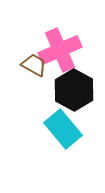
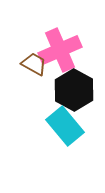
brown trapezoid: moved 1 px up
cyan rectangle: moved 2 px right, 3 px up
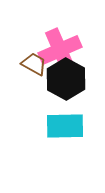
black hexagon: moved 8 px left, 11 px up
cyan rectangle: rotated 51 degrees counterclockwise
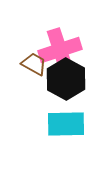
pink cross: rotated 6 degrees clockwise
cyan rectangle: moved 1 px right, 2 px up
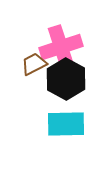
pink cross: moved 1 px right, 3 px up
brown trapezoid: rotated 56 degrees counterclockwise
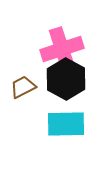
pink cross: moved 1 px right, 2 px down
brown trapezoid: moved 11 px left, 23 px down
